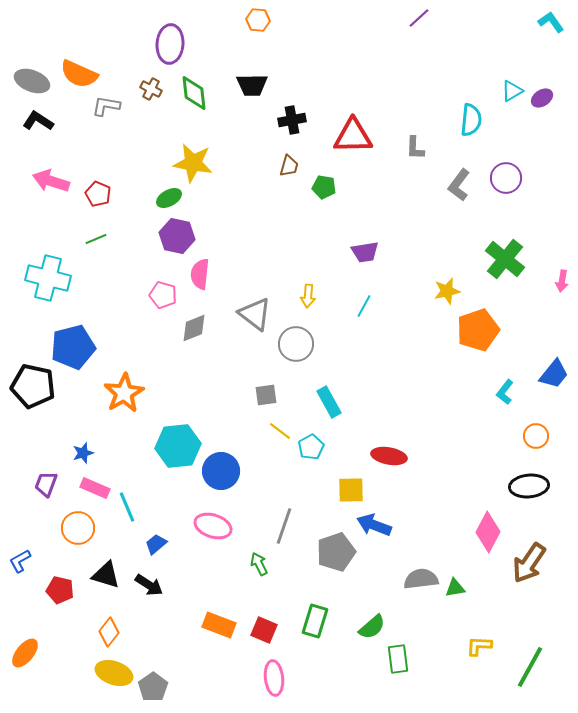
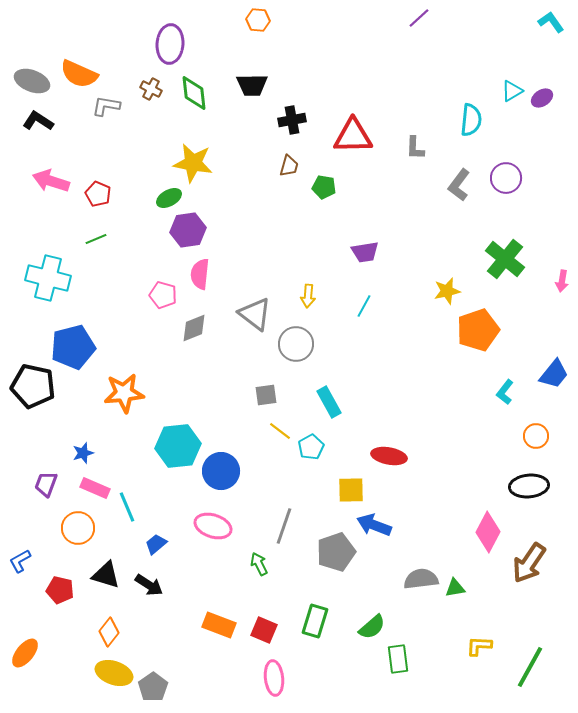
purple hexagon at (177, 236): moved 11 px right, 6 px up; rotated 20 degrees counterclockwise
orange star at (124, 393): rotated 24 degrees clockwise
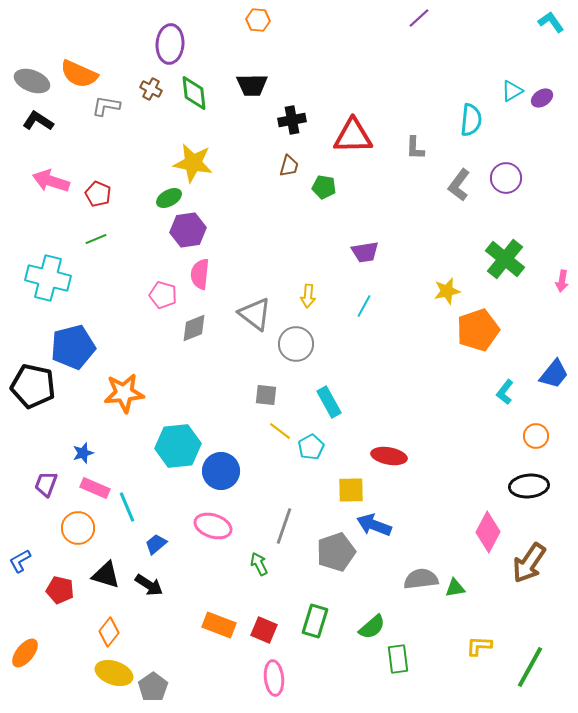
gray square at (266, 395): rotated 15 degrees clockwise
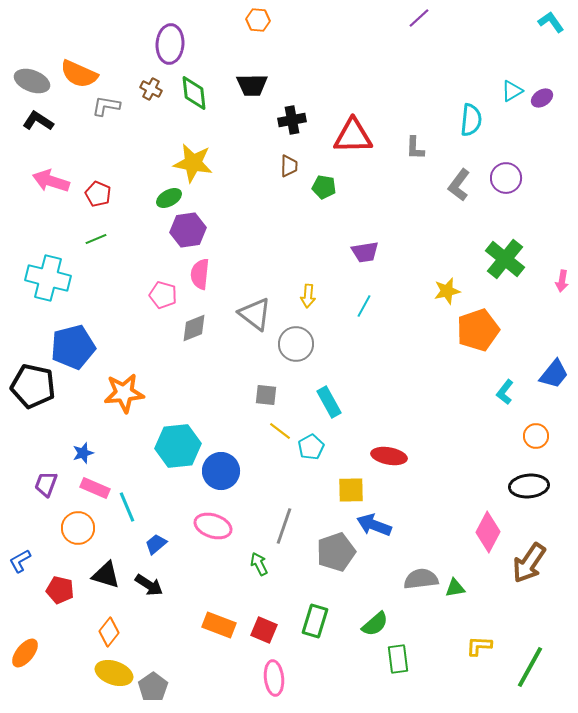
brown trapezoid at (289, 166): rotated 15 degrees counterclockwise
green semicircle at (372, 627): moved 3 px right, 3 px up
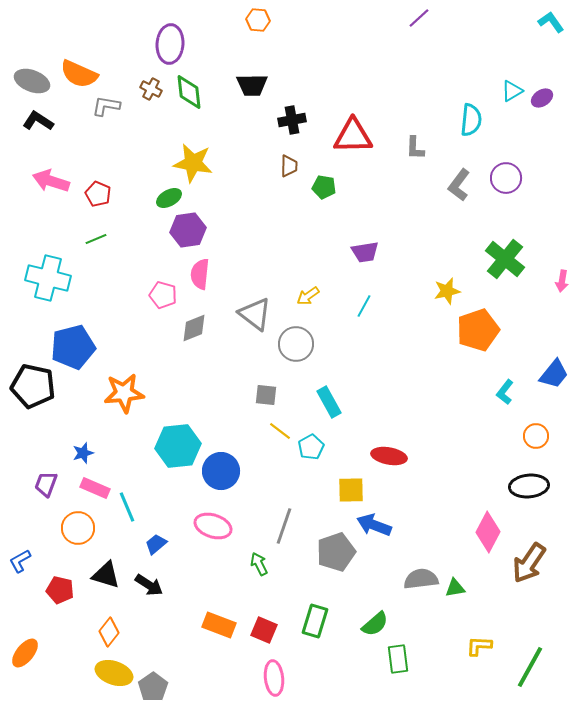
green diamond at (194, 93): moved 5 px left, 1 px up
yellow arrow at (308, 296): rotated 50 degrees clockwise
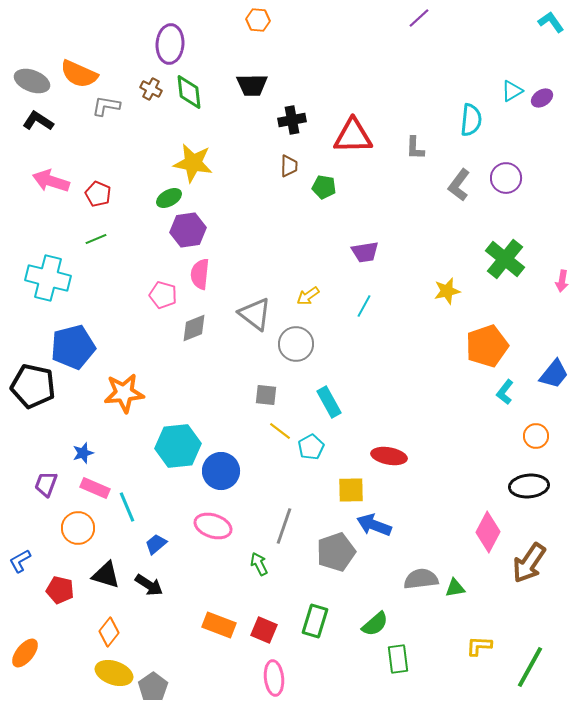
orange pentagon at (478, 330): moved 9 px right, 16 px down
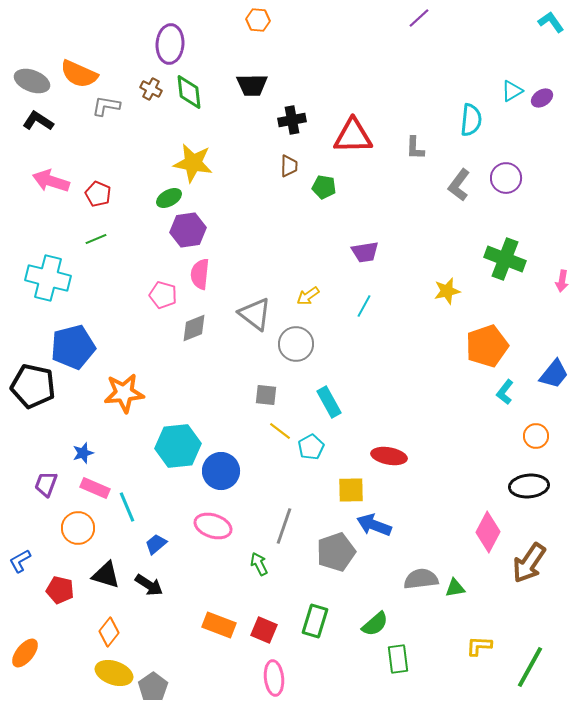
green cross at (505, 259): rotated 18 degrees counterclockwise
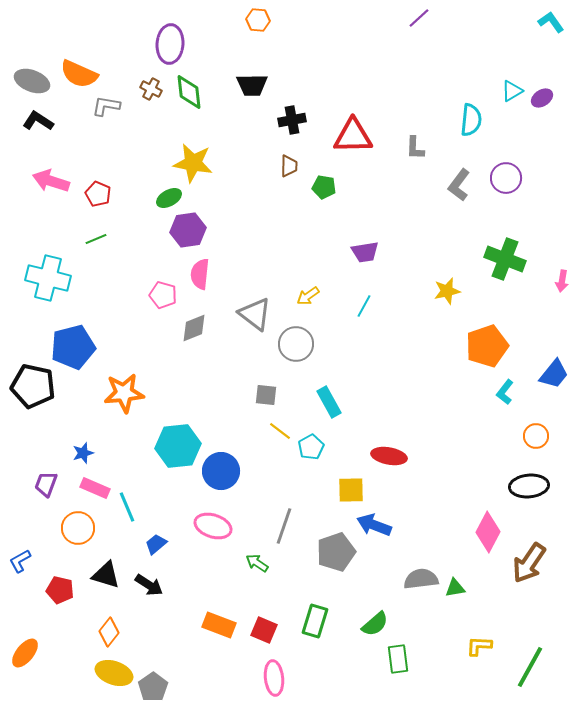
green arrow at (259, 564): moved 2 px left, 1 px up; rotated 30 degrees counterclockwise
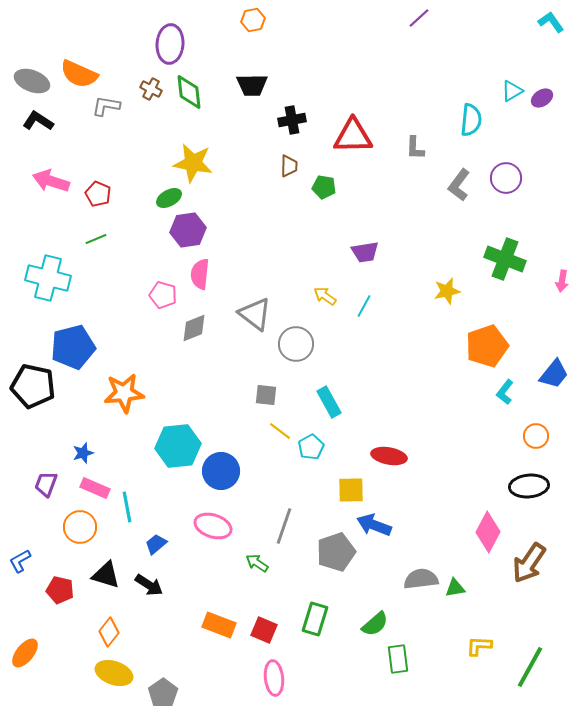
orange hexagon at (258, 20): moved 5 px left; rotated 15 degrees counterclockwise
yellow arrow at (308, 296): moved 17 px right; rotated 70 degrees clockwise
cyan line at (127, 507): rotated 12 degrees clockwise
orange circle at (78, 528): moved 2 px right, 1 px up
green rectangle at (315, 621): moved 2 px up
gray pentagon at (153, 687): moved 10 px right, 6 px down
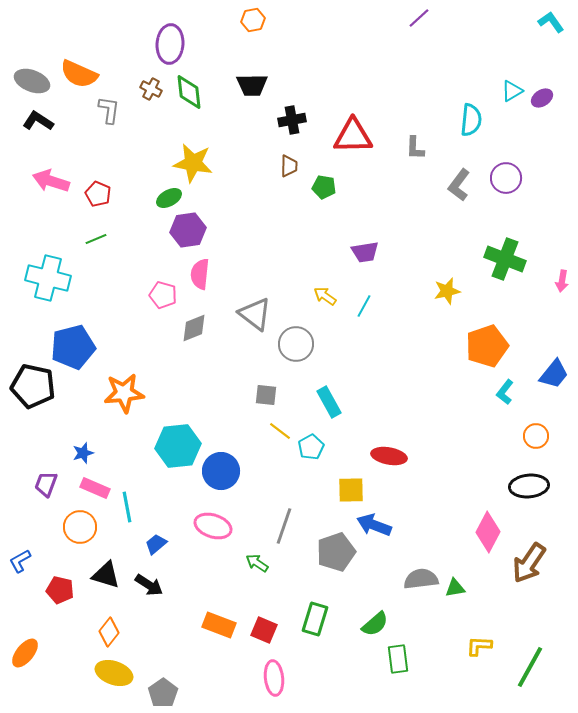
gray L-shape at (106, 106): moved 3 px right, 4 px down; rotated 88 degrees clockwise
